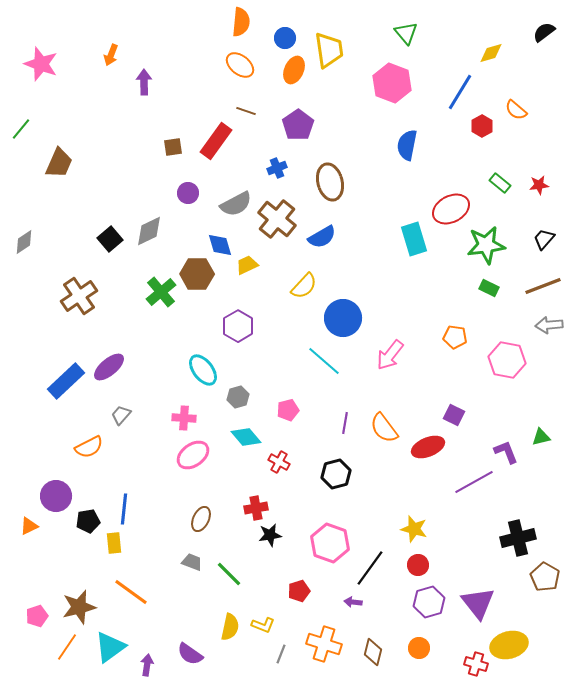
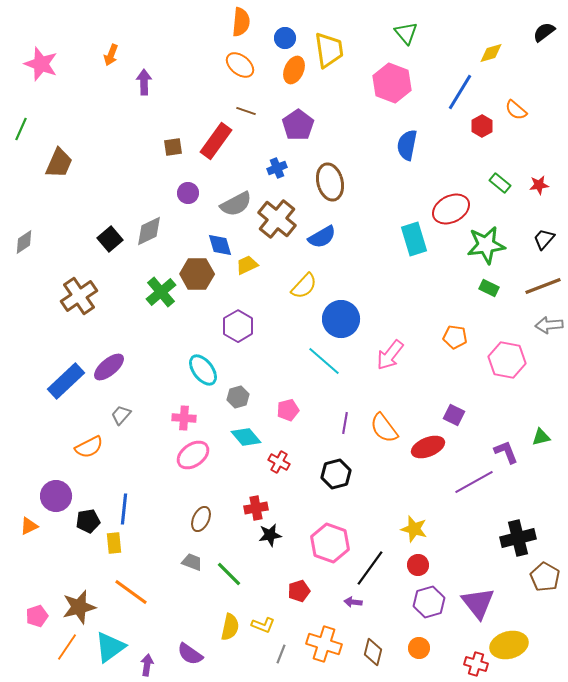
green line at (21, 129): rotated 15 degrees counterclockwise
blue circle at (343, 318): moved 2 px left, 1 px down
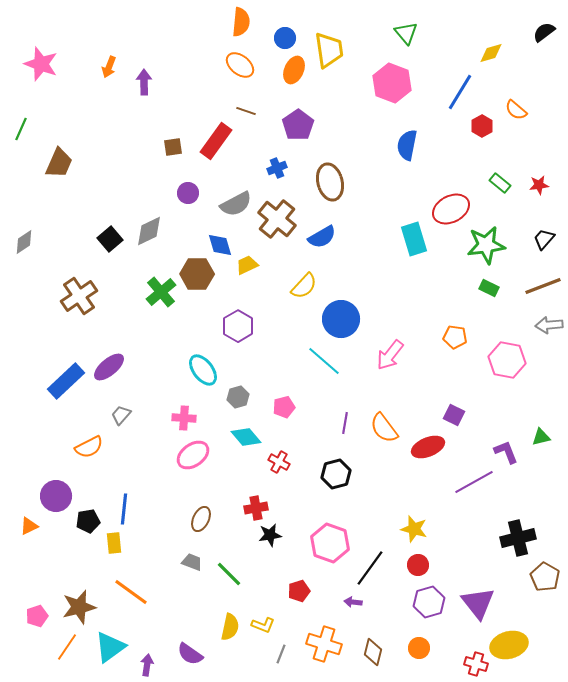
orange arrow at (111, 55): moved 2 px left, 12 px down
pink pentagon at (288, 410): moved 4 px left, 3 px up
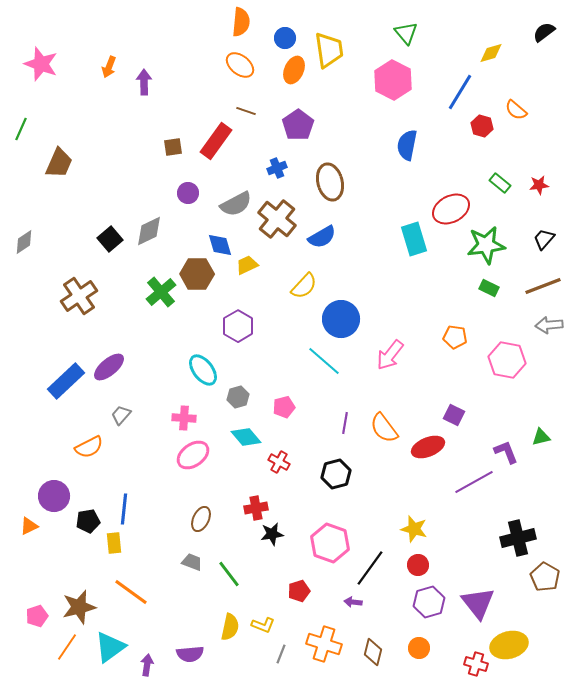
pink hexagon at (392, 83): moved 1 px right, 3 px up; rotated 6 degrees clockwise
red hexagon at (482, 126): rotated 15 degrees counterclockwise
purple circle at (56, 496): moved 2 px left
black star at (270, 535): moved 2 px right, 1 px up
green line at (229, 574): rotated 8 degrees clockwise
purple semicircle at (190, 654): rotated 40 degrees counterclockwise
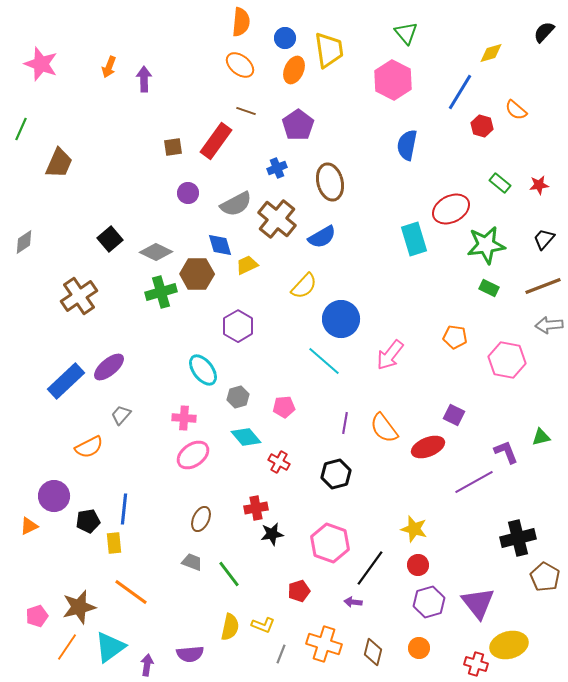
black semicircle at (544, 32): rotated 10 degrees counterclockwise
purple arrow at (144, 82): moved 3 px up
gray diamond at (149, 231): moved 7 px right, 21 px down; rotated 52 degrees clockwise
green cross at (161, 292): rotated 24 degrees clockwise
pink pentagon at (284, 407): rotated 10 degrees clockwise
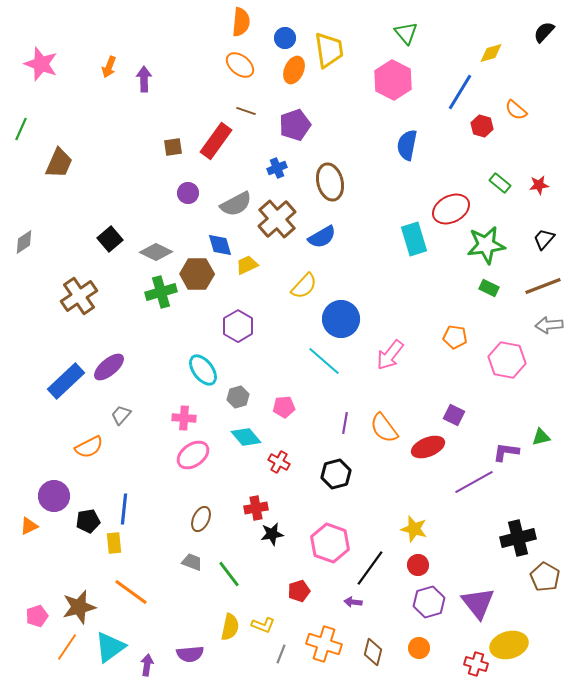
purple pentagon at (298, 125): moved 3 px left; rotated 16 degrees clockwise
brown cross at (277, 219): rotated 9 degrees clockwise
purple L-shape at (506, 452): rotated 60 degrees counterclockwise
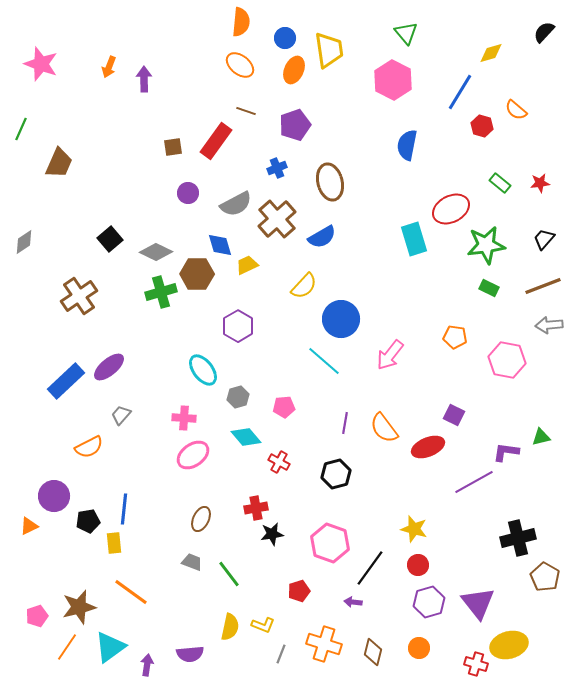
red star at (539, 185): moved 1 px right, 2 px up
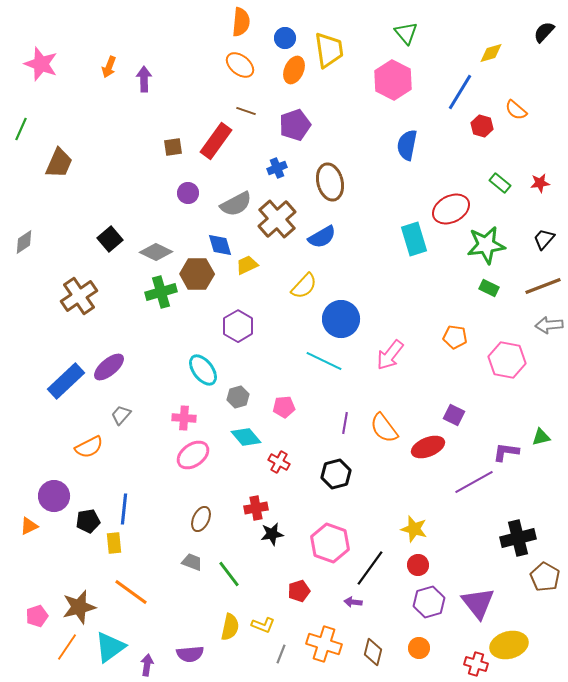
cyan line at (324, 361): rotated 15 degrees counterclockwise
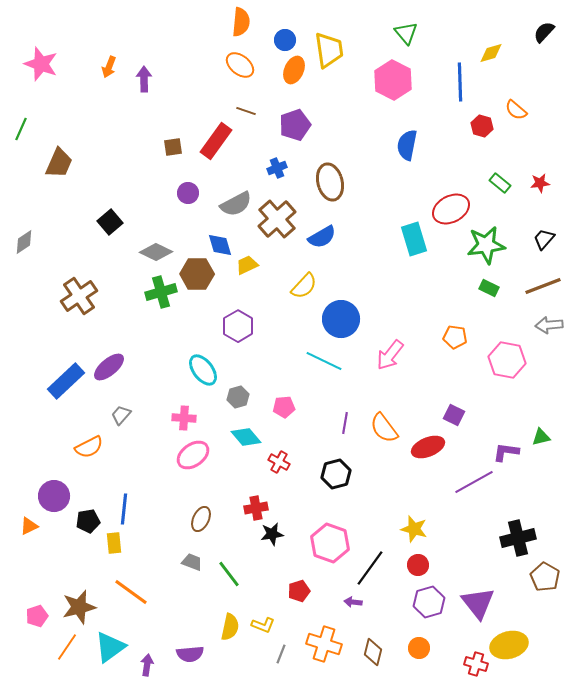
blue circle at (285, 38): moved 2 px down
blue line at (460, 92): moved 10 px up; rotated 33 degrees counterclockwise
black square at (110, 239): moved 17 px up
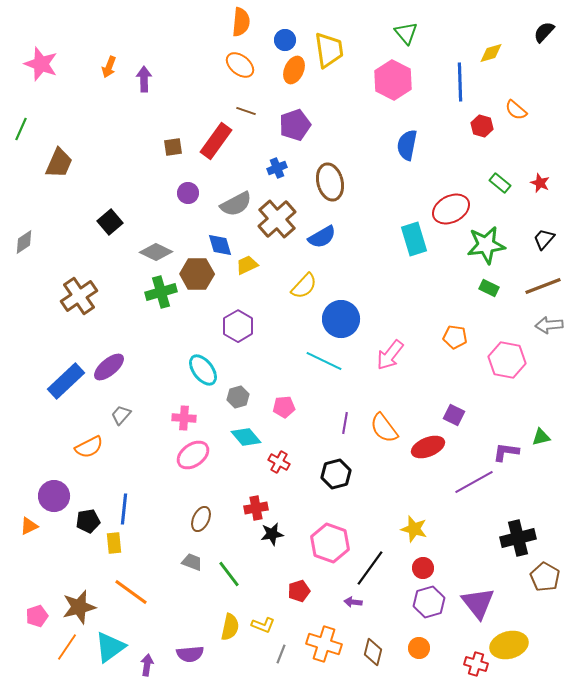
red star at (540, 183): rotated 30 degrees clockwise
red circle at (418, 565): moved 5 px right, 3 px down
